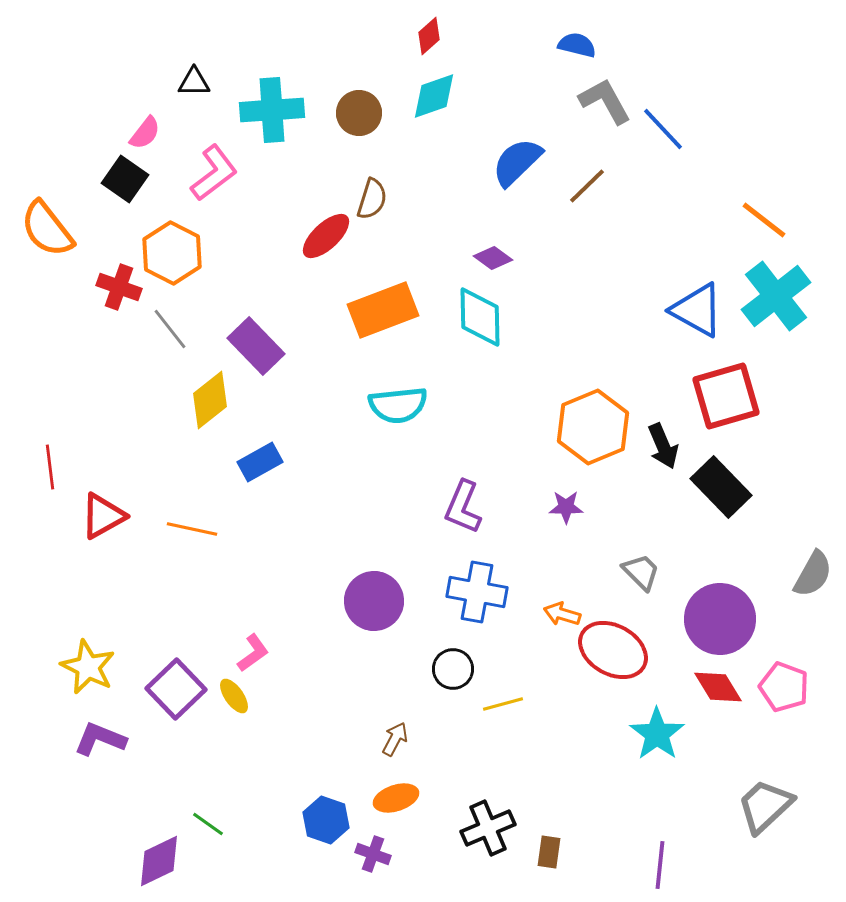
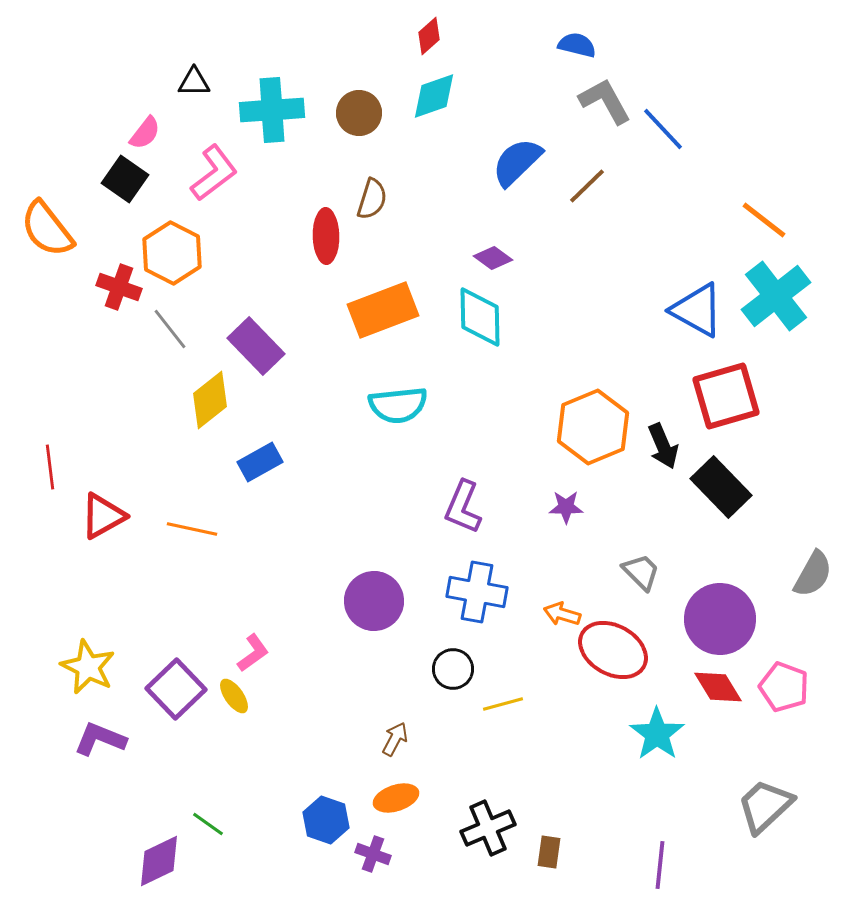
red ellipse at (326, 236): rotated 48 degrees counterclockwise
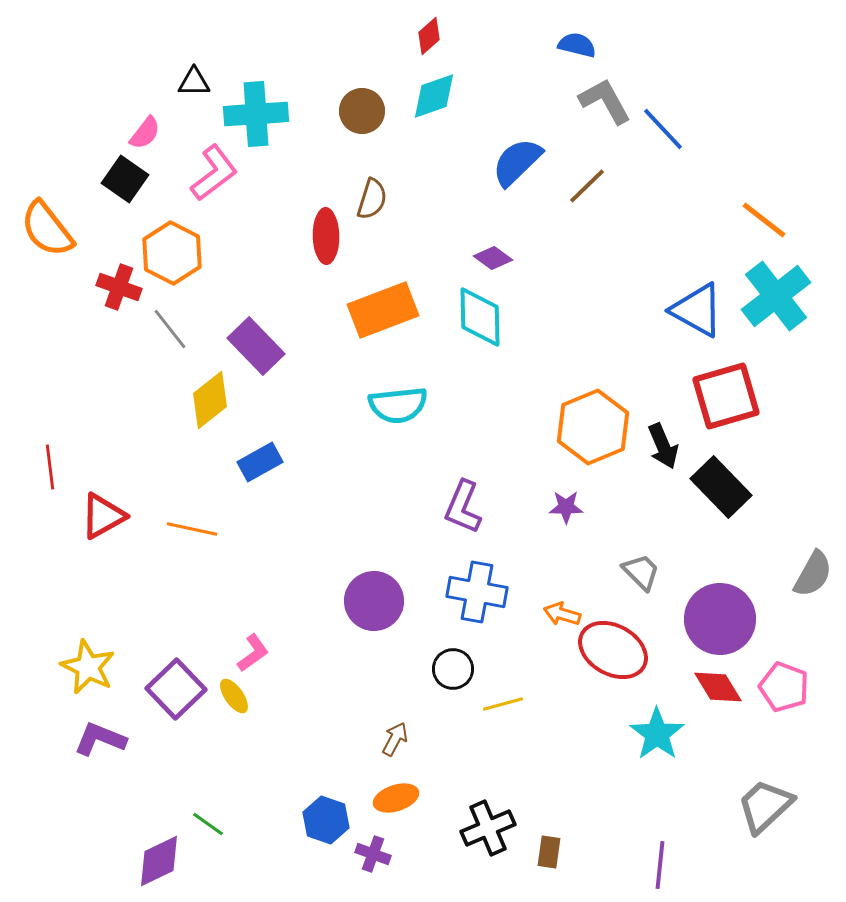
cyan cross at (272, 110): moved 16 px left, 4 px down
brown circle at (359, 113): moved 3 px right, 2 px up
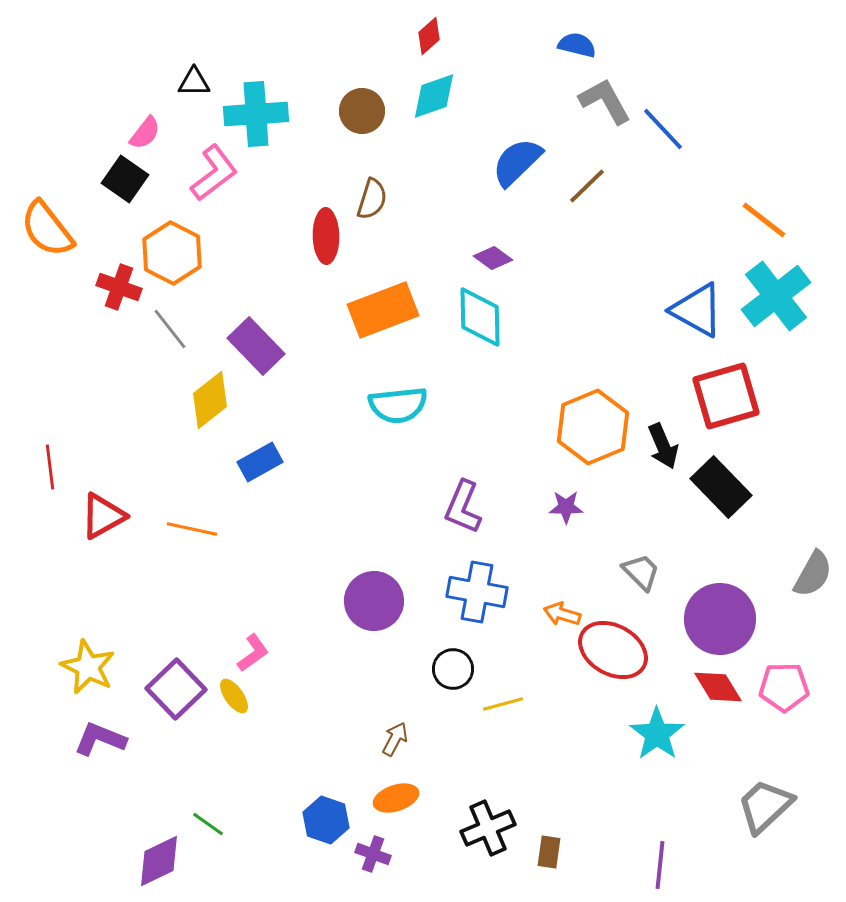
pink pentagon at (784, 687): rotated 21 degrees counterclockwise
